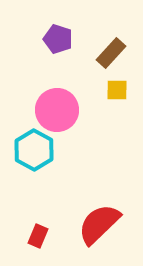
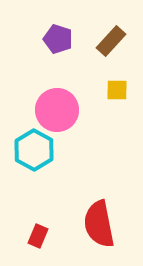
brown rectangle: moved 12 px up
red semicircle: rotated 57 degrees counterclockwise
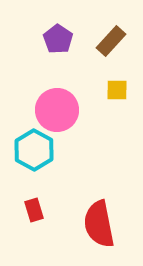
purple pentagon: rotated 16 degrees clockwise
red rectangle: moved 4 px left, 26 px up; rotated 40 degrees counterclockwise
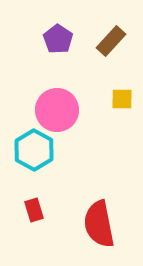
yellow square: moved 5 px right, 9 px down
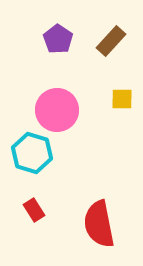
cyan hexagon: moved 2 px left, 3 px down; rotated 12 degrees counterclockwise
red rectangle: rotated 15 degrees counterclockwise
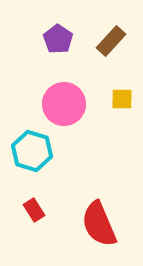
pink circle: moved 7 px right, 6 px up
cyan hexagon: moved 2 px up
red semicircle: rotated 12 degrees counterclockwise
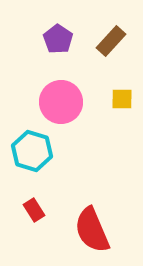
pink circle: moved 3 px left, 2 px up
red semicircle: moved 7 px left, 6 px down
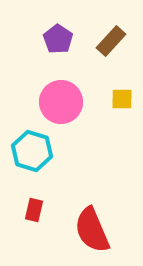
red rectangle: rotated 45 degrees clockwise
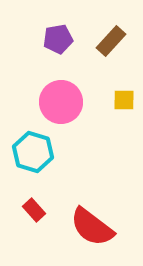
purple pentagon: rotated 28 degrees clockwise
yellow square: moved 2 px right, 1 px down
cyan hexagon: moved 1 px right, 1 px down
red rectangle: rotated 55 degrees counterclockwise
red semicircle: moved 3 px up; rotated 30 degrees counterclockwise
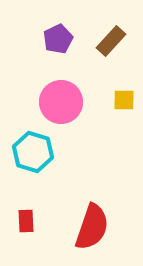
purple pentagon: rotated 16 degrees counterclockwise
red rectangle: moved 8 px left, 11 px down; rotated 40 degrees clockwise
red semicircle: rotated 108 degrees counterclockwise
